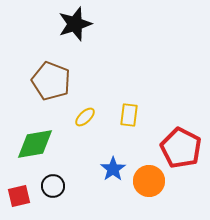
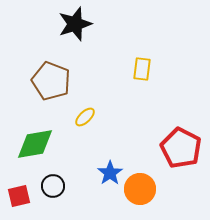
yellow rectangle: moved 13 px right, 46 px up
blue star: moved 3 px left, 4 px down
orange circle: moved 9 px left, 8 px down
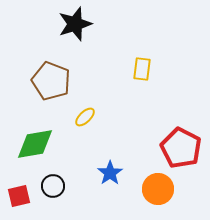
orange circle: moved 18 px right
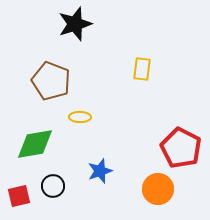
yellow ellipse: moved 5 px left; rotated 45 degrees clockwise
blue star: moved 10 px left, 2 px up; rotated 15 degrees clockwise
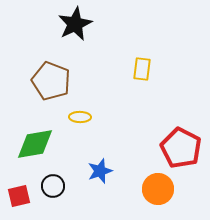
black star: rotated 8 degrees counterclockwise
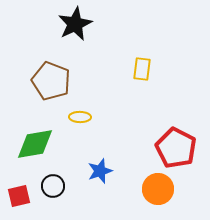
red pentagon: moved 5 px left
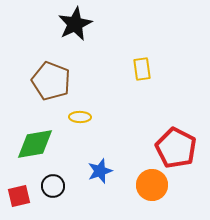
yellow rectangle: rotated 15 degrees counterclockwise
orange circle: moved 6 px left, 4 px up
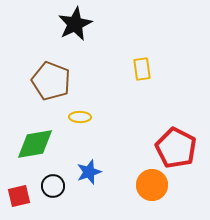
blue star: moved 11 px left, 1 px down
